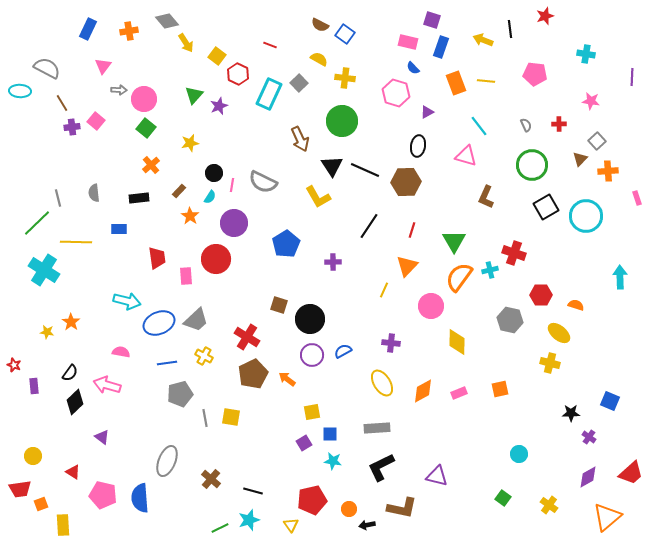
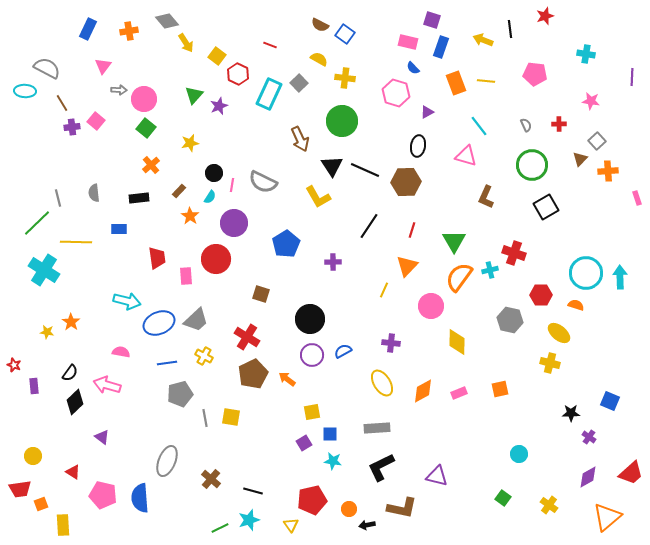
cyan ellipse at (20, 91): moved 5 px right
cyan circle at (586, 216): moved 57 px down
brown square at (279, 305): moved 18 px left, 11 px up
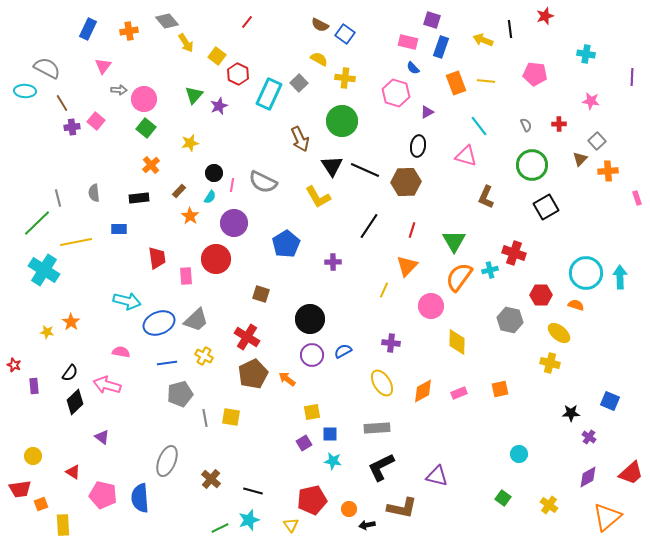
red line at (270, 45): moved 23 px left, 23 px up; rotated 72 degrees counterclockwise
yellow line at (76, 242): rotated 12 degrees counterclockwise
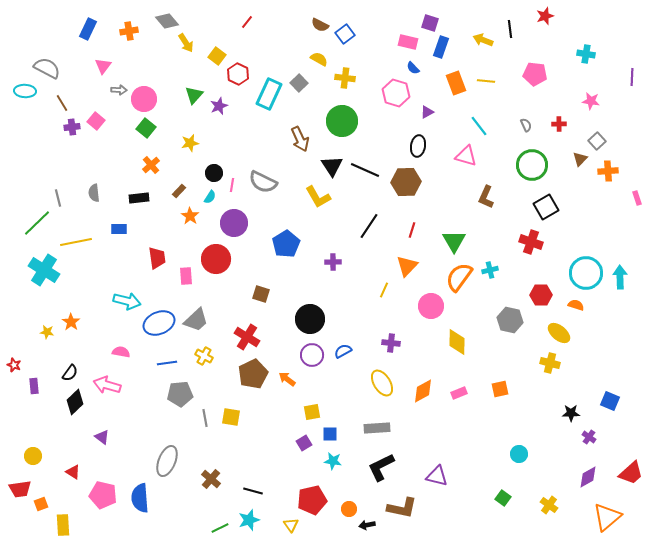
purple square at (432, 20): moved 2 px left, 3 px down
blue square at (345, 34): rotated 18 degrees clockwise
red cross at (514, 253): moved 17 px right, 11 px up
gray pentagon at (180, 394): rotated 10 degrees clockwise
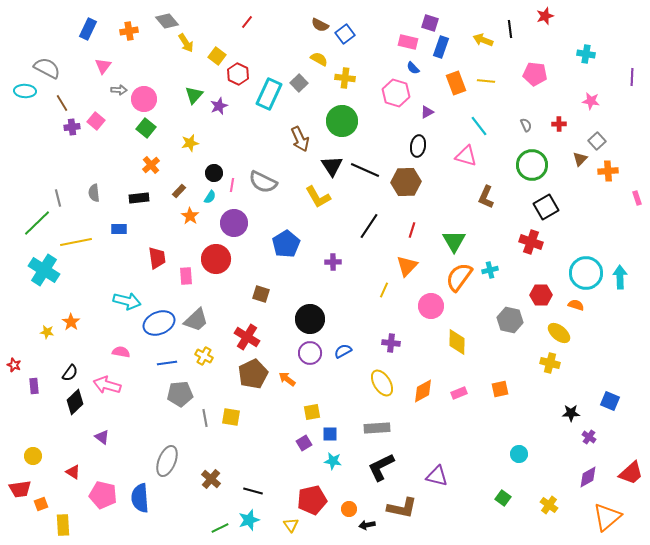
purple circle at (312, 355): moved 2 px left, 2 px up
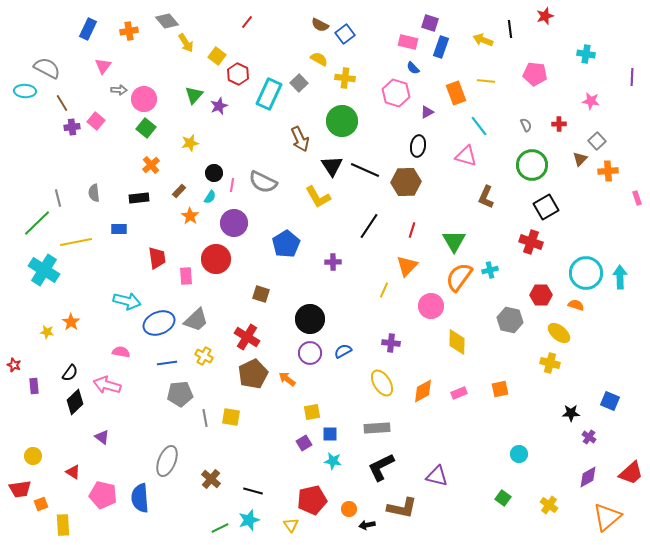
orange rectangle at (456, 83): moved 10 px down
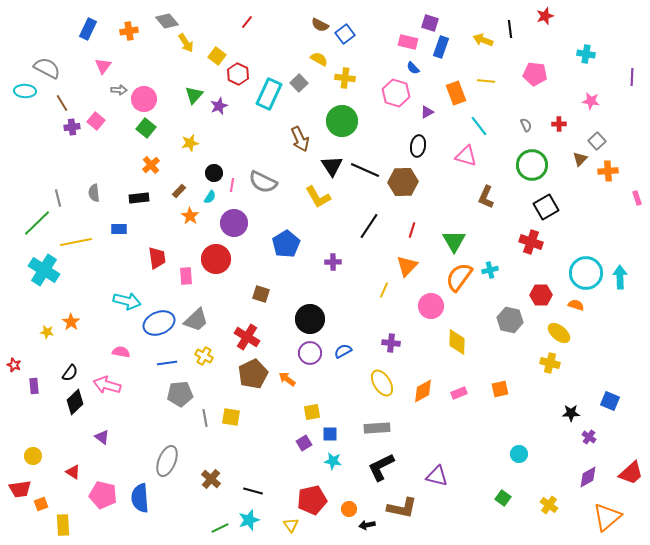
brown hexagon at (406, 182): moved 3 px left
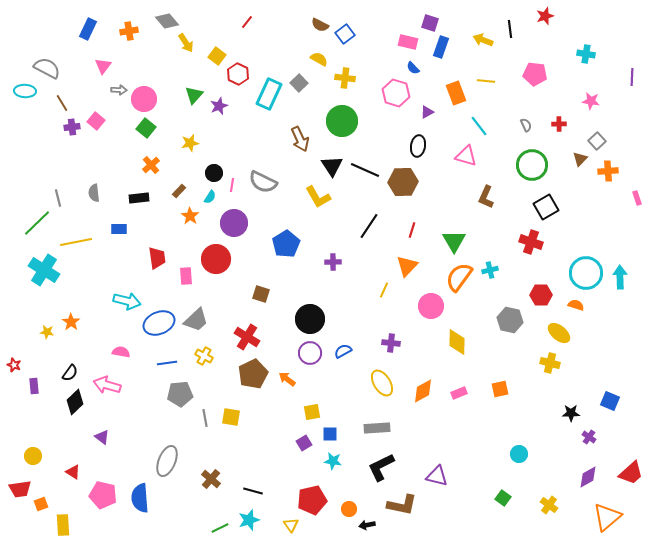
brown L-shape at (402, 508): moved 3 px up
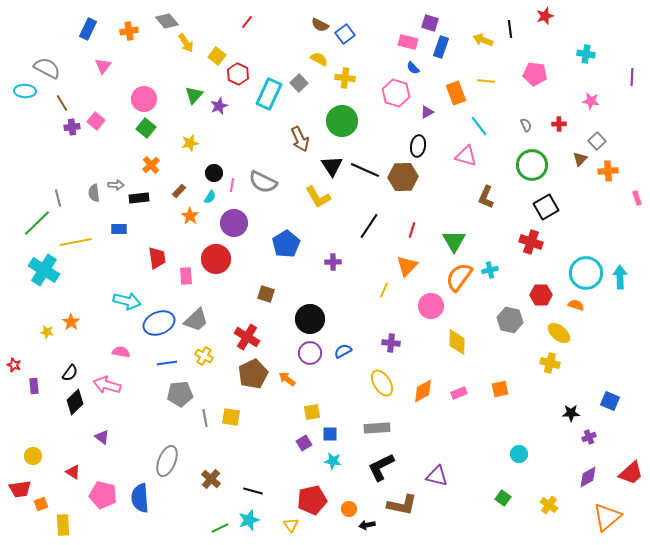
gray arrow at (119, 90): moved 3 px left, 95 px down
brown hexagon at (403, 182): moved 5 px up
brown square at (261, 294): moved 5 px right
purple cross at (589, 437): rotated 32 degrees clockwise
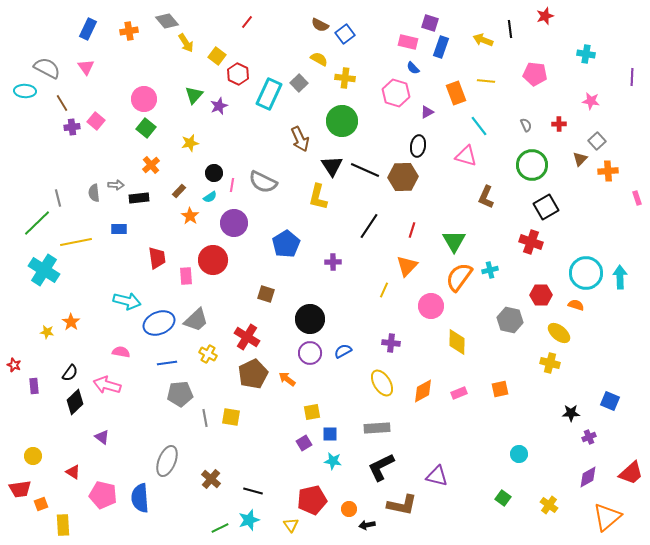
pink triangle at (103, 66): moved 17 px left, 1 px down; rotated 12 degrees counterclockwise
cyan semicircle at (210, 197): rotated 24 degrees clockwise
yellow L-shape at (318, 197): rotated 44 degrees clockwise
red circle at (216, 259): moved 3 px left, 1 px down
yellow cross at (204, 356): moved 4 px right, 2 px up
